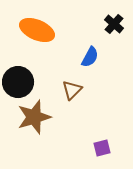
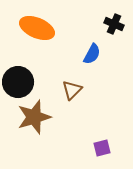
black cross: rotated 18 degrees counterclockwise
orange ellipse: moved 2 px up
blue semicircle: moved 2 px right, 3 px up
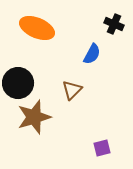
black circle: moved 1 px down
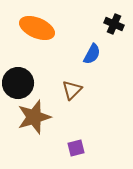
purple square: moved 26 px left
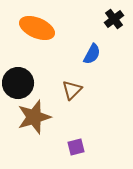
black cross: moved 5 px up; rotated 30 degrees clockwise
purple square: moved 1 px up
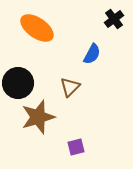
orange ellipse: rotated 12 degrees clockwise
brown triangle: moved 2 px left, 3 px up
brown star: moved 4 px right
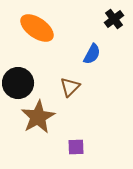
brown star: rotated 12 degrees counterclockwise
purple square: rotated 12 degrees clockwise
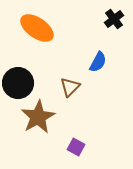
blue semicircle: moved 6 px right, 8 px down
purple square: rotated 30 degrees clockwise
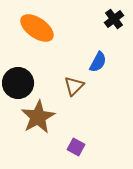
brown triangle: moved 4 px right, 1 px up
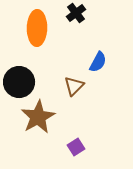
black cross: moved 38 px left, 6 px up
orange ellipse: rotated 56 degrees clockwise
black circle: moved 1 px right, 1 px up
purple square: rotated 30 degrees clockwise
